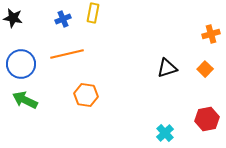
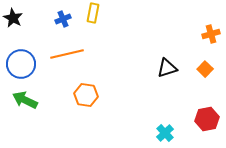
black star: rotated 18 degrees clockwise
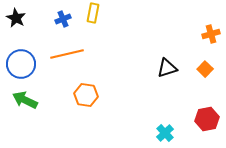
black star: moved 3 px right
